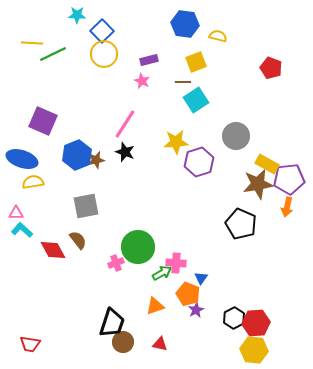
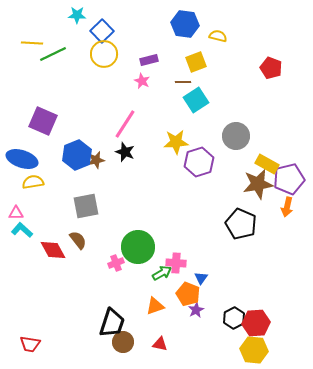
purple pentagon at (289, 179): rotated 8 degrees counterclockwise
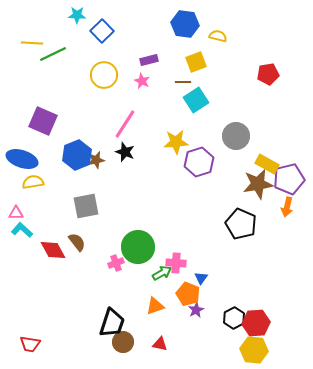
yellow circle at (104, 54): moved 21 px down
red pentagon at (271, 68): moved 3 px left, 6 px down; rotated 30 degrees counterclockwise
brown semicircle at (78, 240): moved 1 px left, 2 px down
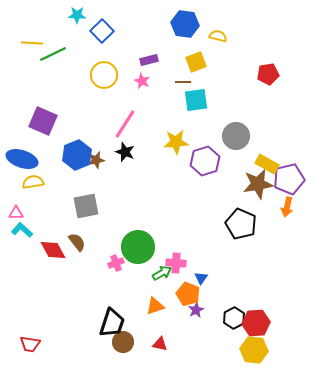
cyan square at (196, 100): rotated 25 degrees clockwise
purple hexagon at (199, 162): moved 6 px right, 1 px up
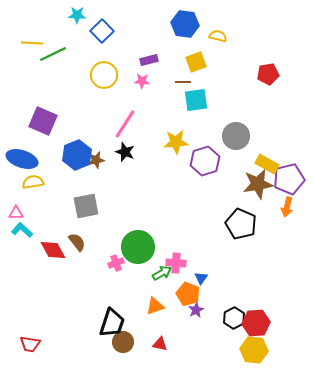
pink star at (142, 81): rotated 21 degrees counterclockwise
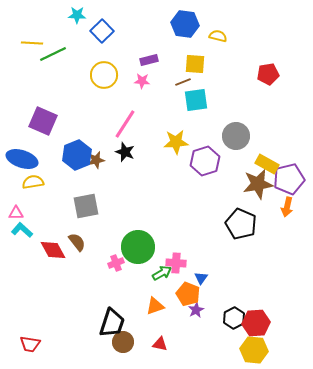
yellow square at (196, 62): moved 1 px left, 2 px down; rotated 25 degrees clockwise
brown line at (183, 82): rotated 21 degrees counterclockwise
